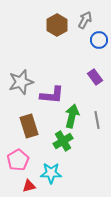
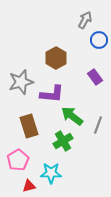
brown hexagon: moved 1 px left, 33 px down
purple L-shape: moved 1 px up
green arrow: rotated 65 degrees counterclockwise
gray line: moved 1 px right, 5 px down; rotated 30 degrees clockwise
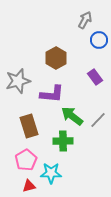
gray star: moved 3 px left, 1 px up
gray line: moved 5 px up; rotated 24 degrees clockwise
green cross: rotated 30 degrees clockwise
pink pentagon: moved 8 px right
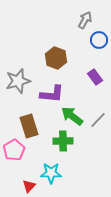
brown hexagon: rotated 10 degrees counterclockwise
pink pentagon: moved 12 px left, 10 px up
red triangle: rotated 32 degrees counterclockwise
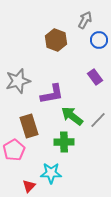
brown hexagon: moved 18 px up
purple L-shape: rotated 15 degrees counterclockwise
green cross: moved 1 px right, 1 px down
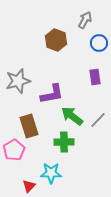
blue circle: moved 3 px down
purple rectangle: rotated 28 degrees clockwise
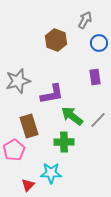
red triangle: moved 1 px left, 1 px up
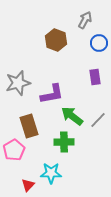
gray star: moved 2 px down
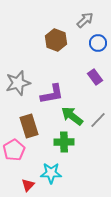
gray arrow: rotated 18 degrees clockwise
blue circle: moved 1 px left
purple rectangle: rotated 28 degrees counterclockwise
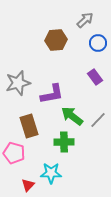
brown hexagon: rotated 25 degrees counterclockwise
pink pentagon: moved 3 px down; rotated 25 degrees counterclockwise
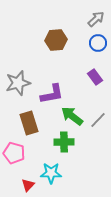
gray arrow: moved 11 px right, 1 px up
brown rectangle: moved 3 px up
